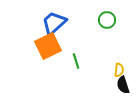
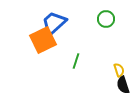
green circle: moved 1 px left, 1 px up
orange square: moved 5 px left, 6 px up
green line: rotated 35 degrees clockwise
yellow semicircle: rotated 24 degrees counterclockwise
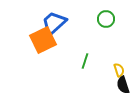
green line: moved 9 px right
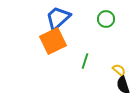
blue trapezoid: moved 4 px right, 5 px up
orange square: moved 10 px right, 1 px down
yellow semicircle: rotated 32 degrees counterclockwise
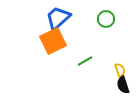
green line: rotated 42 degrees clockwise
yellow semicircle: moved 1 px right; rotated 32 degrees clockwise
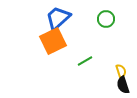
yellow semicircle: moved 1 px right, 1 px down
